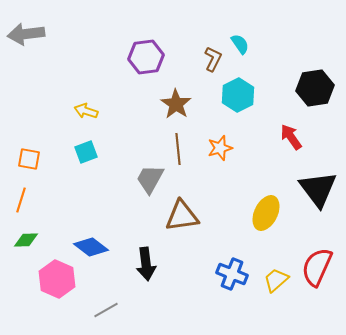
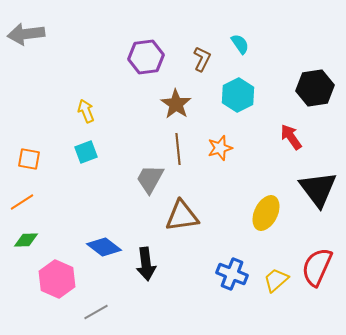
brown L-shape: moved 11 px left
yellow arrow: rotated 50 degrees clockwise
orange line: moved 1 px right, 2 px down; rotated 40 degrees clockwise
blue diamond: moved 13 px right
gray line: moved 10 px left, 2 px down
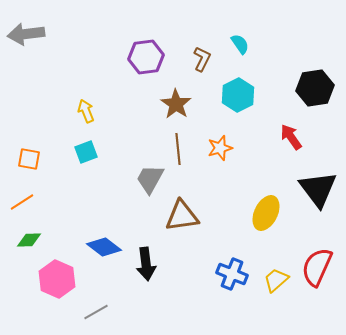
green diamond: moved 3 px right
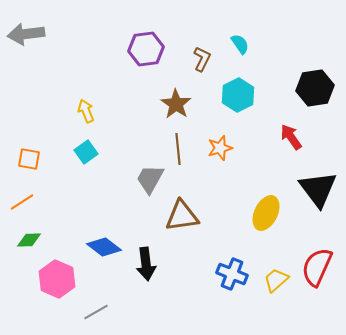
purple hexagon: moved 8 px up
cyan square: rotated 15 degrees counterclockwise
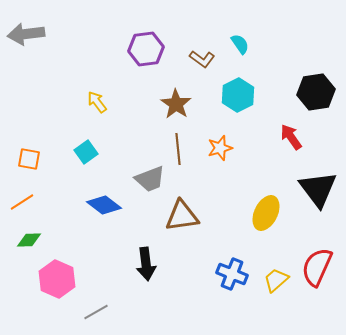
brown L-shape: rotated 100 degrees clockwise
black hexagon: moved 1 px right, 4 px down
yellow arrow: moved 11 px right, 9 px up; rotated 15 degrees counterclockwise
gray trapezoid: rotated 140 degrees counterclockwise
blue diamond: moved 42 px up
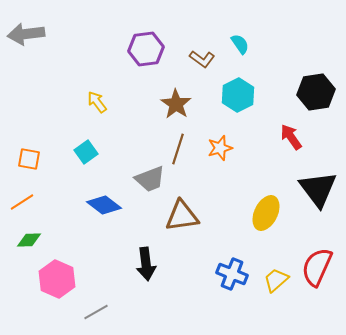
brown line: rotated 24 degrees clockwise
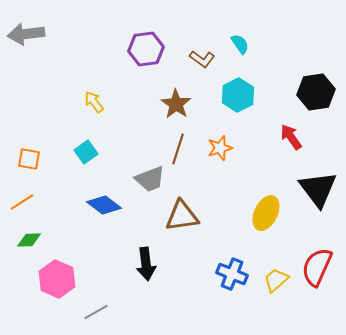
yellow arrow: moved 3 px left
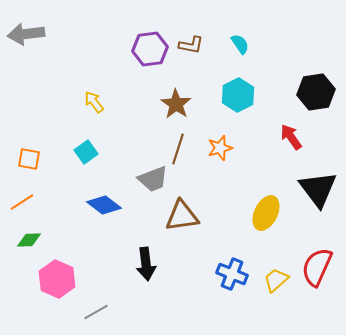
purple hexagon: moved 4 px right
brown L-shape: moved 11 px left, 14 px up; rotated 25 degrees counterclockwise
gray trapezoid: moved 3 px right
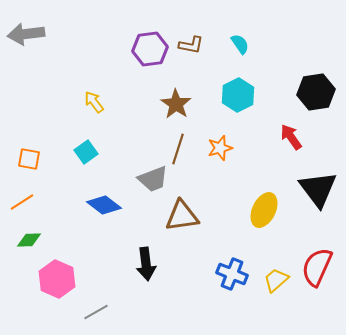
yellow ellipse: moved 2 px left, 3 px up
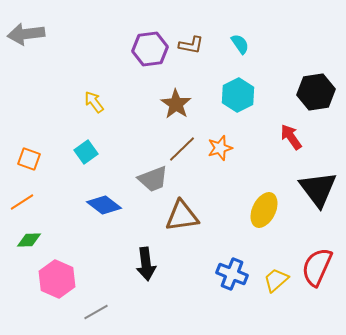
brown line: moved 4 px right; rotated 28 degrees clockwise
orange square: rotated 10 degrees clockwise
